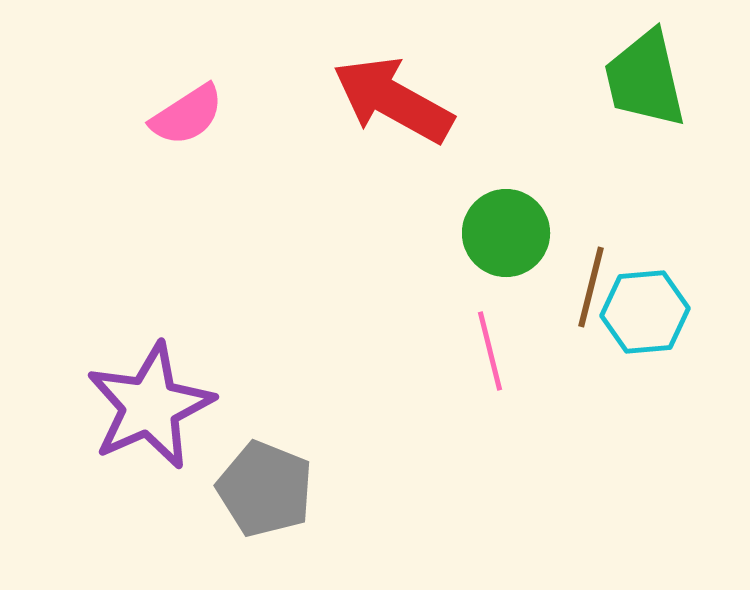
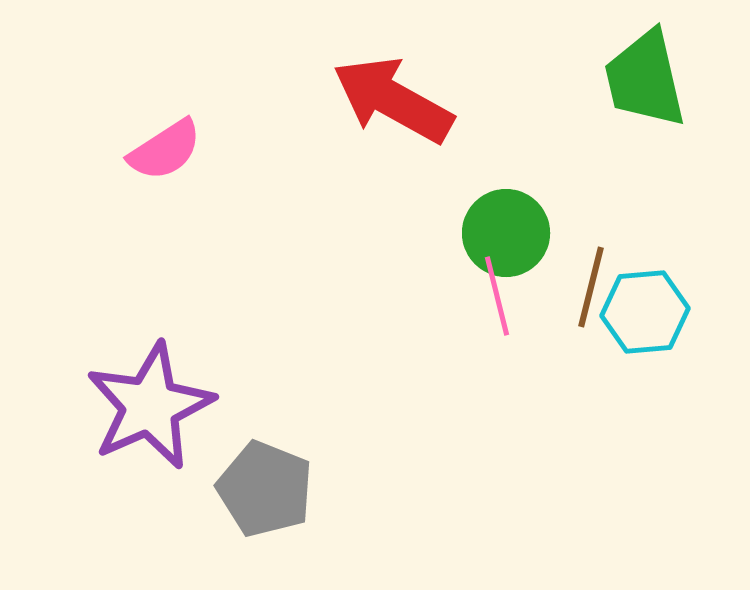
pink semicircle: moved 22 px left, 35 px down
pink line: moved 7 px right, 55 px up
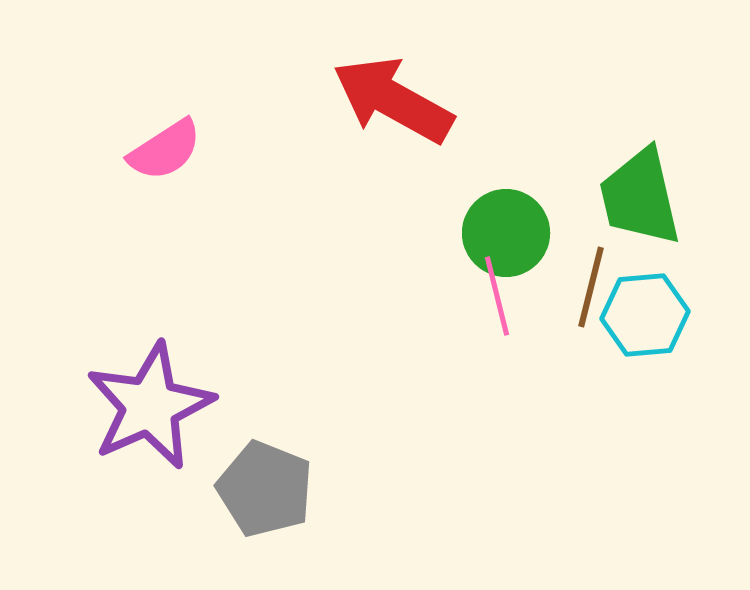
green trapezoid: moved 5 px left, 118 px down
cyan hexagon: moved 3 px down
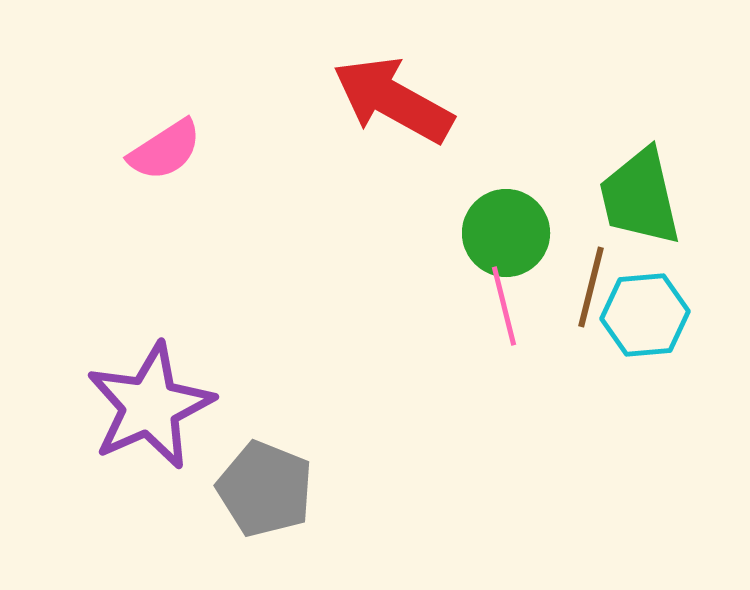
pink line: moved 7 px right, 10 px down
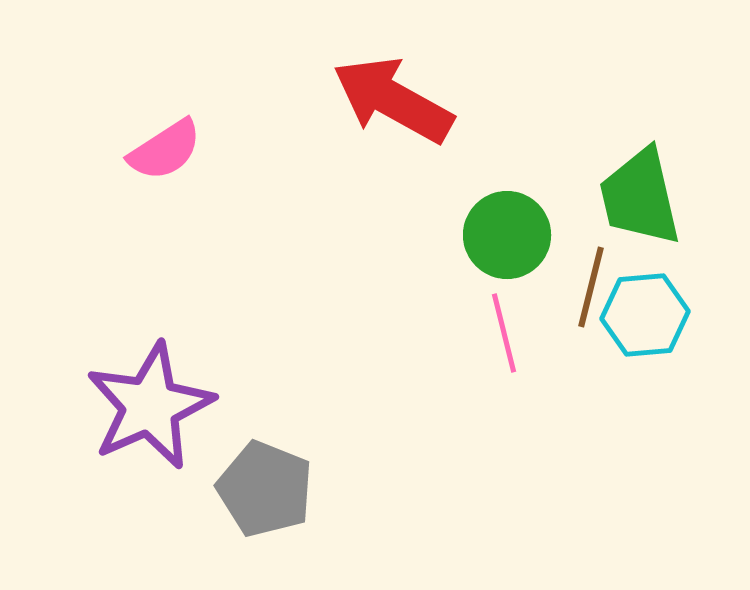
green circle: moved 1 px right, 2 px down
pink line: moved 27 px down
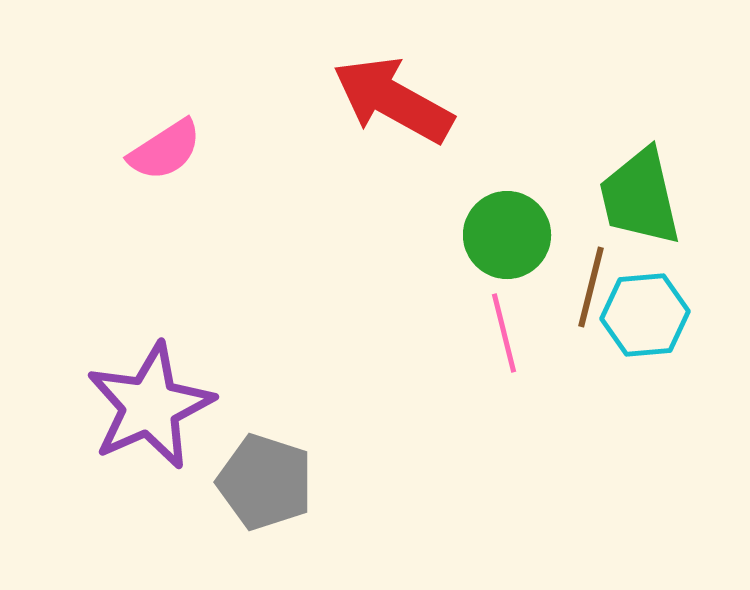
gray pentagon: moved 7 px up; rotated 4 degrees counterclockwise
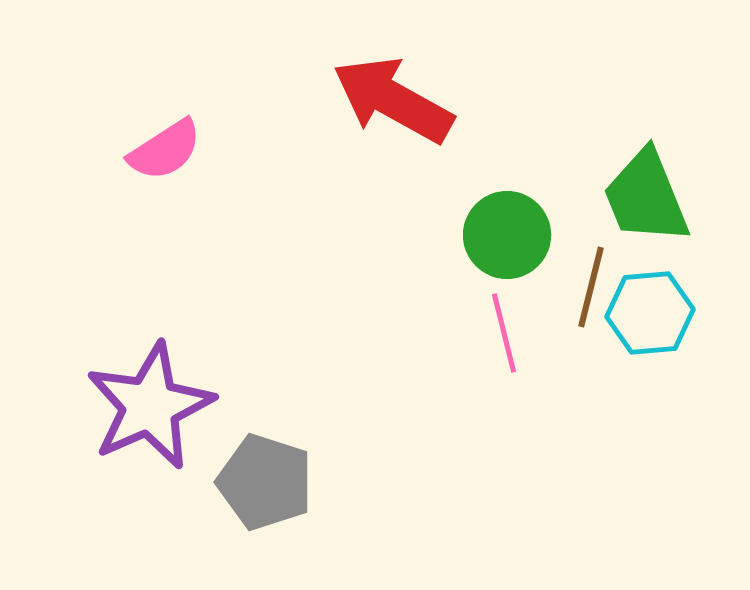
green trapezoid: moved 6 px right; rotated 9 degrees counterclockwise
cyan hexagon: moved 5 px right, 2 px up
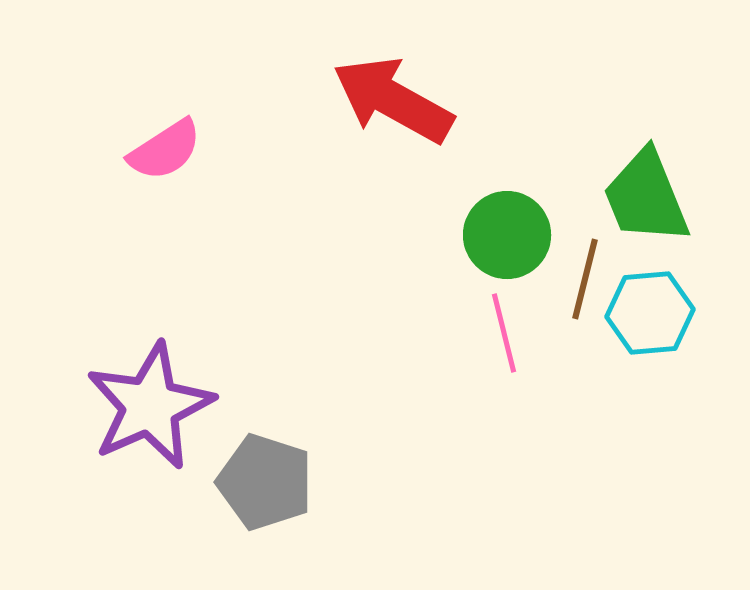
brown line: moved 6 px left, 8 px up
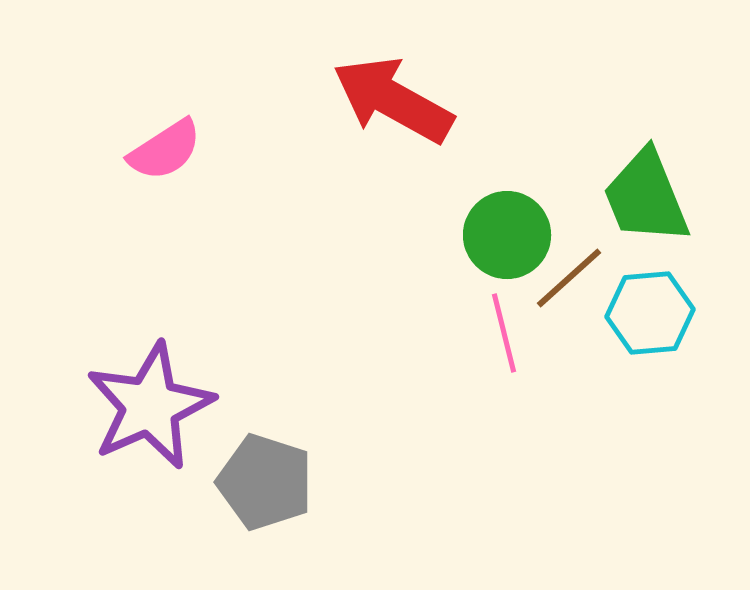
brown line: moved 16 px left, 1 px up; rotated 34 degrees clockwise
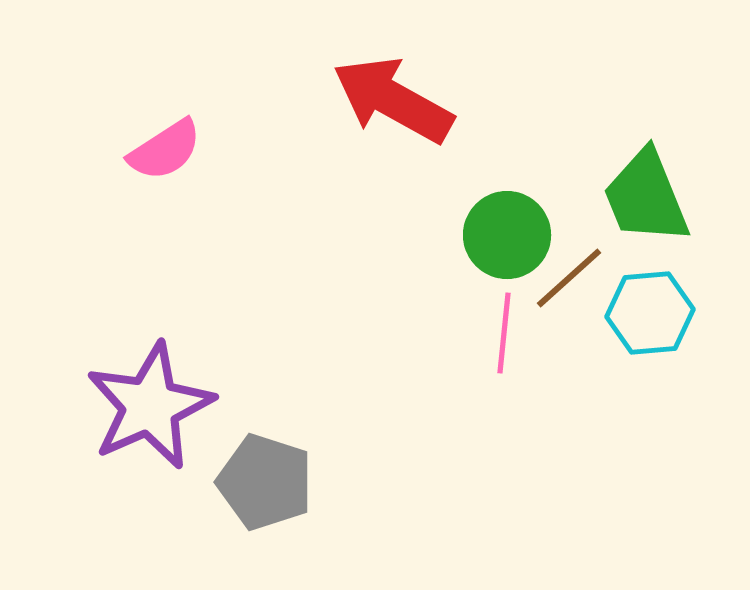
pink line: rotated 20 degrees clockwise
